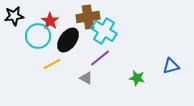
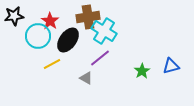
green star: moved 5 px right, 7 px up; rotated 28 degrees clockwise
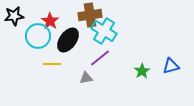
brown cross: moved 2 px right, 2 px up
yellow line: rotated 30 degrees clockwise
gray triangle: rotated 40 degrees counterclockwise
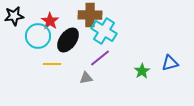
brown cross: rotated 10 degrees clockwise
blue triangle: moved 1 px left, 3 px up
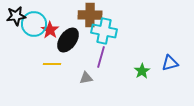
black star: moved 2 px right
red star: moved 9 px down
cyan cross: rotated 20 degrees counterclockwise
cyan circle: moved 4 px left, 12 px up
purple line: moved 1 px right, 1 px up; rotated 35 degrees counterclockwise
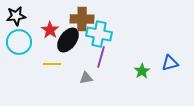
brown cross: moved 8 px left, 4 px down
cyan circle: moved 15 px left, 18 px down
cyan cross: moved 5 px left, 3 px down
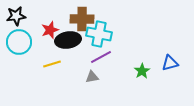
red star: rotated 18 degrees clockwise
black ellipse: rotated 45 degrees clockwise
purple line: rotated 45 degrees clockwise
yellow line: rotated 18 degrees counterclockwise
gray triangle: moved 6 px right, 1 px up
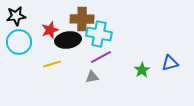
green star: moved 1 px up
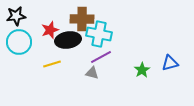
gray triangle: moved 4 px up; rotated 24 degrees clockwise
